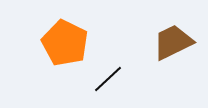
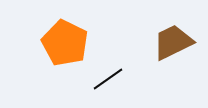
black line: rotated 8 degrees clockwise
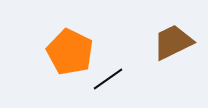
orange pentagon: moved 5 px right, 9 px down
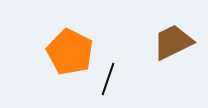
black line: rotated 36 degrees counterclockwise
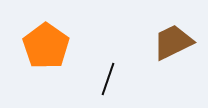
orange pentagon: moved 24 px left, 6 px up; rotated 9 degrees clockwise
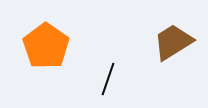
brown trapezoid: rotated 6 degrees counterclockwise
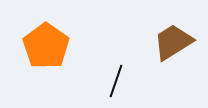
black line: moved 8 px right, 2 px down
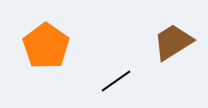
black line: rotated 36 degrees clockwise
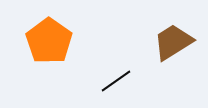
orange pentagon: moved 3 px right, 5 px up
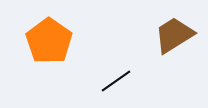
brown trapezoid: moved 1 px right, 7 px up
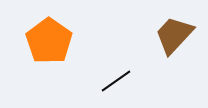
brown trapezoid: rotated 15 degrees counterclockwise
